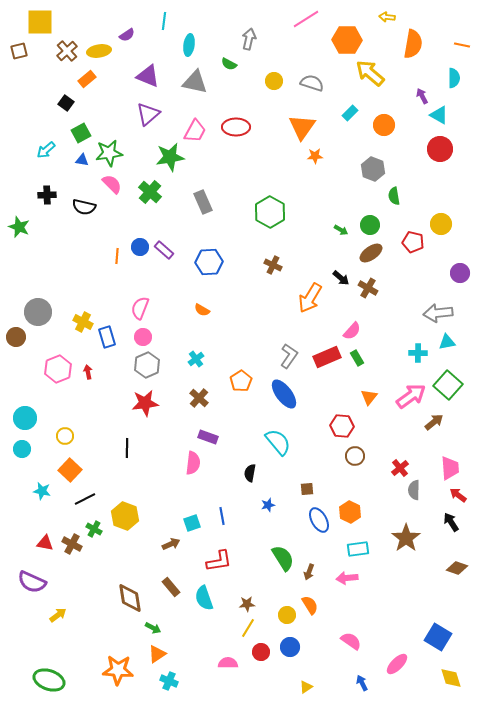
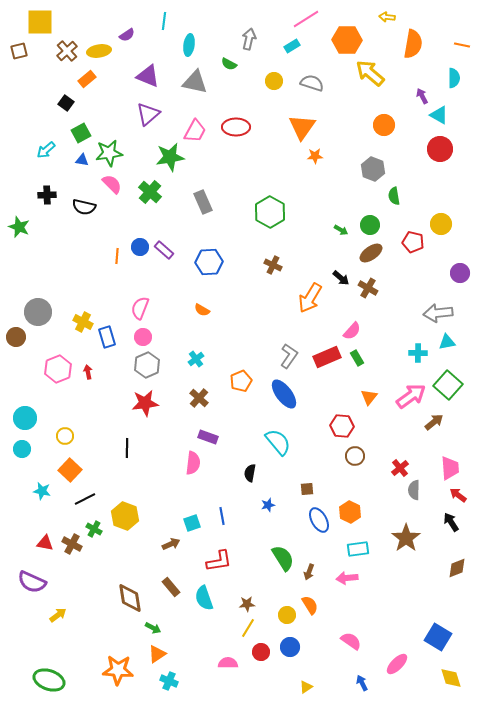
cyan rectangle at (350, 113): moved 58 px left, 67 px up; rotated 14 degrees clockwise
orange pentagon at (241, 381): rotated 10 degrees clockwise
brown diamond at (457, 568): rotated 40 degrees counterclockwise
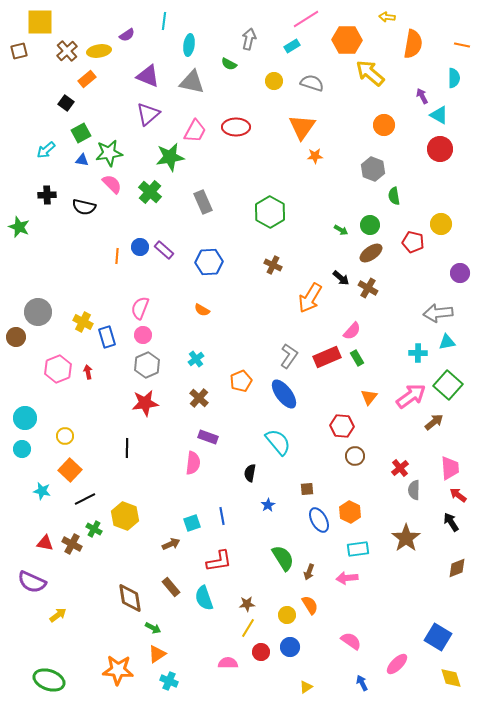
gray triangle at (195, 82): moved 3 px left
pink circle at (143, 337): moved 2 px up
blue star at (268, 505): rotated 16 degrees counterclockwise
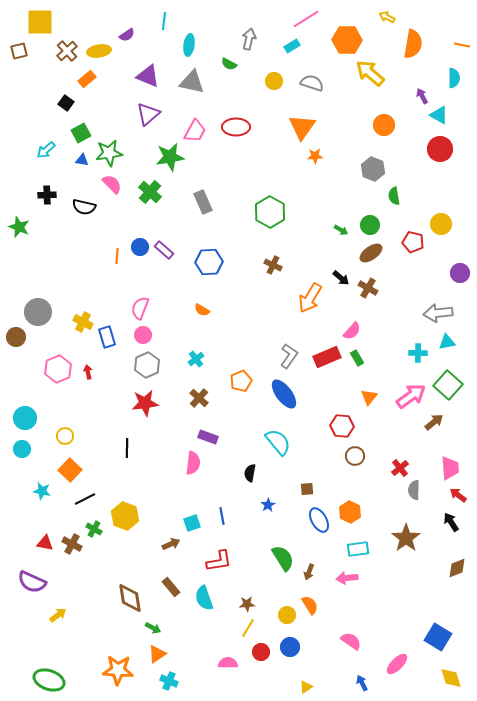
yellow arrow at (387, 17): rotated 21 degrees clockwise
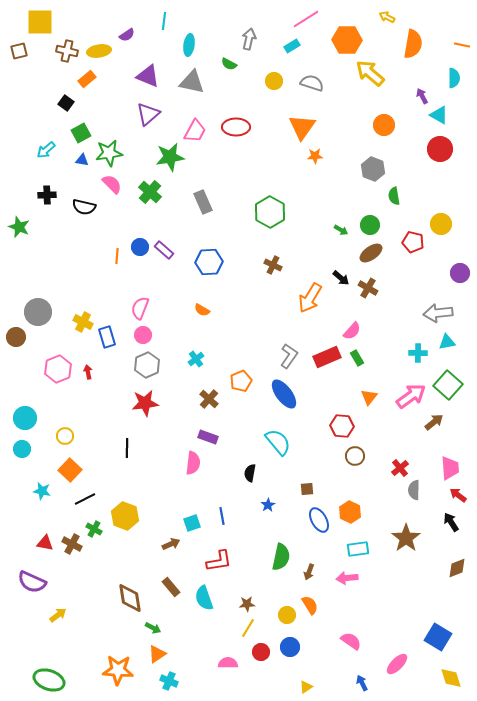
brown cross at (67, 51): rotated 35 degrees counterclockwise
brown cross at (199, 398): moved 10 px right, 1 px down
green semicircle at (283, 558): moved 2 px left, 1 px up; rotated 44 degrees clockwise
